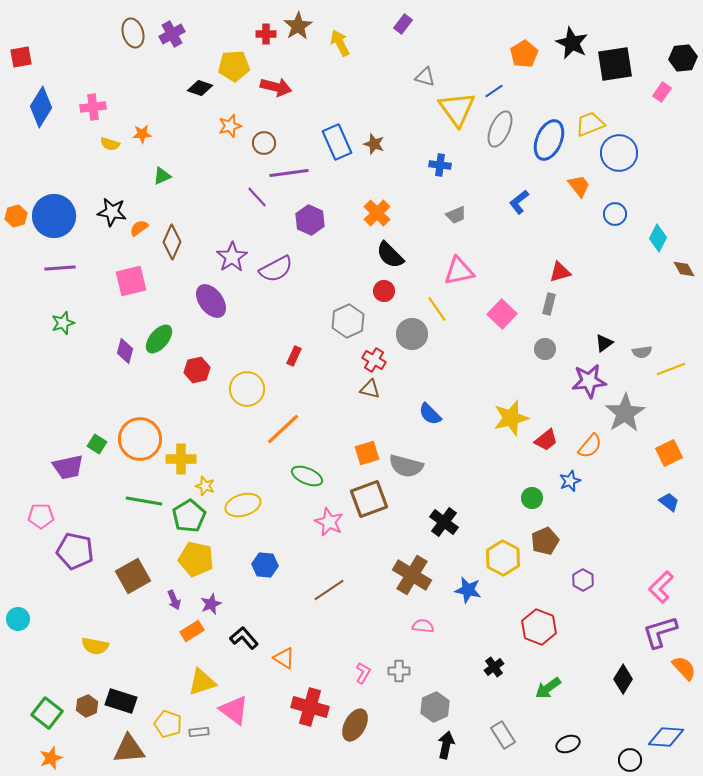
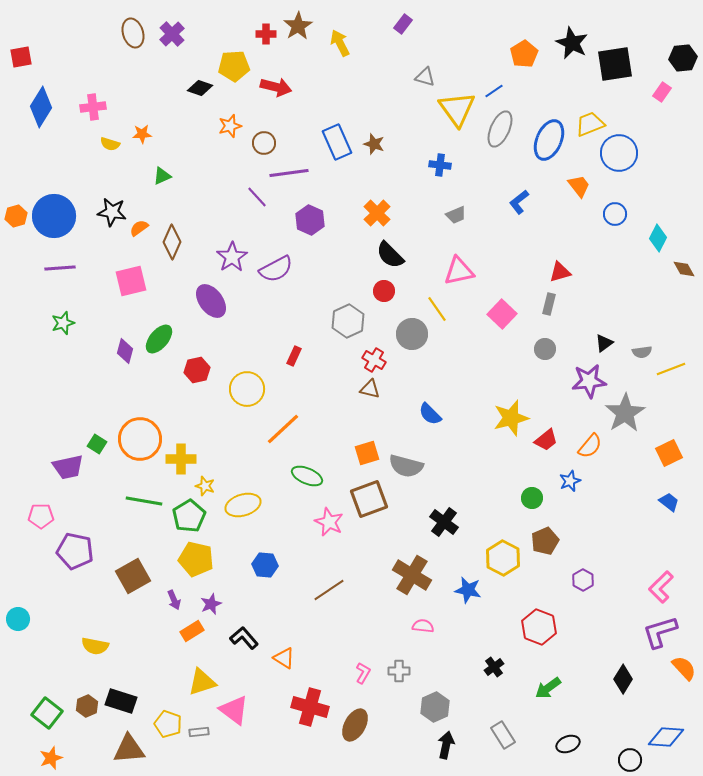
purple cross at (172, 34): rotated 15 degrees counterclockwise
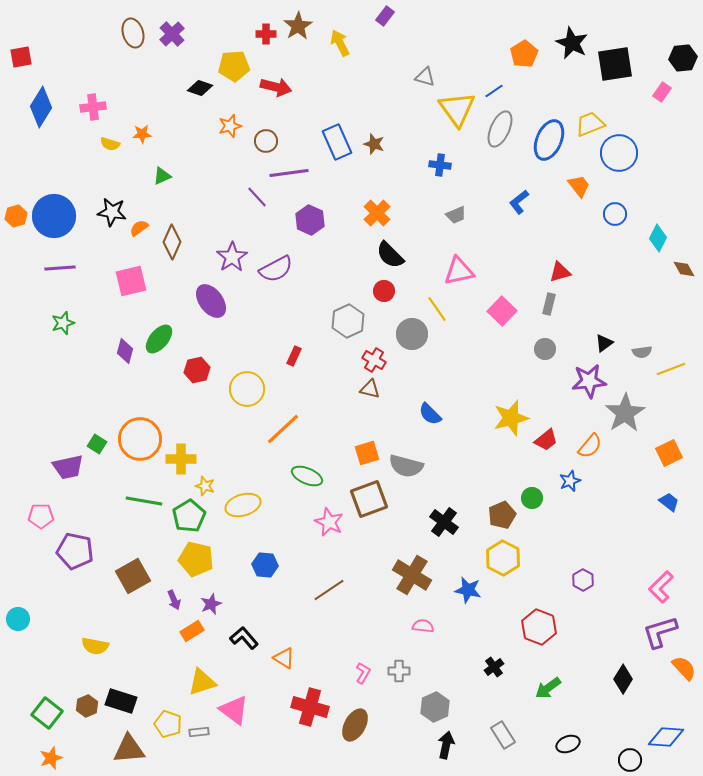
purple rectangle at (403, 24): moved 18 px left, 8 px up
brown circle at (264, 143): moved 2 px right, 2 px up
pink square at (502, 314): moved 3 px up
brown pentagon at (545, 541): moved 43 px left, 26 px up
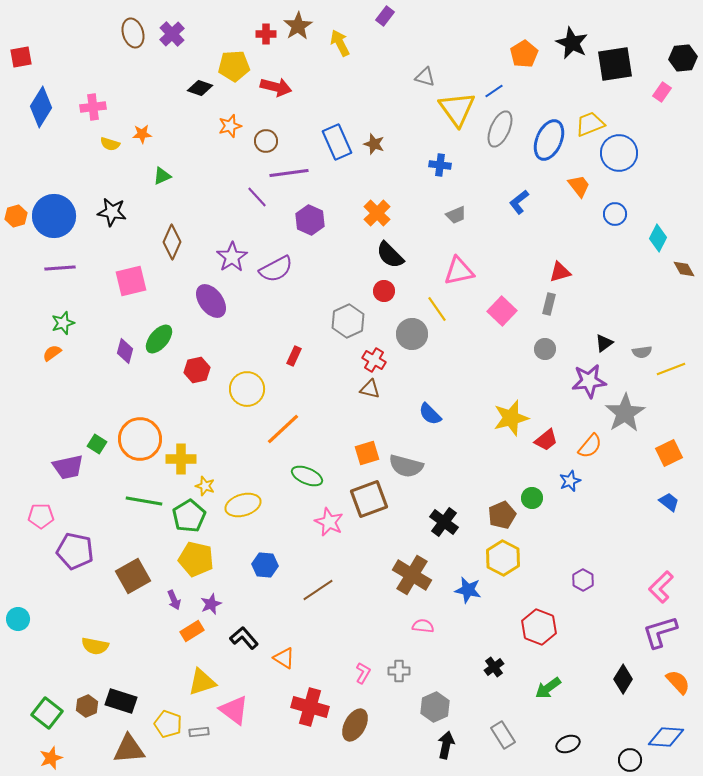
orange semicircle at (139, 228): moved 87 px left, 125 px down
brown line at (329, 590): moved 11 px left
orange semicircle at (684, 668): moved 6 px left, 14 px down
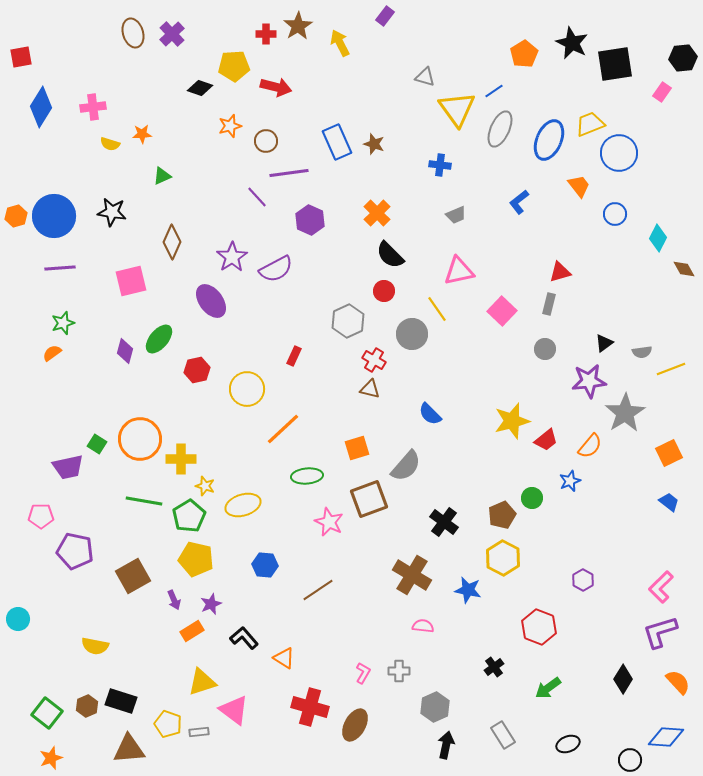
yellow star at (511, 418): moved 1 px right, 3 px down
orange square at (367, 453): moved 10 px left, 5 px up
gray semicircle at (406, 466): rotated 64 degrees counterclockwise
green ellipse at (307, 476): rotated 28 degrees counterclockwise
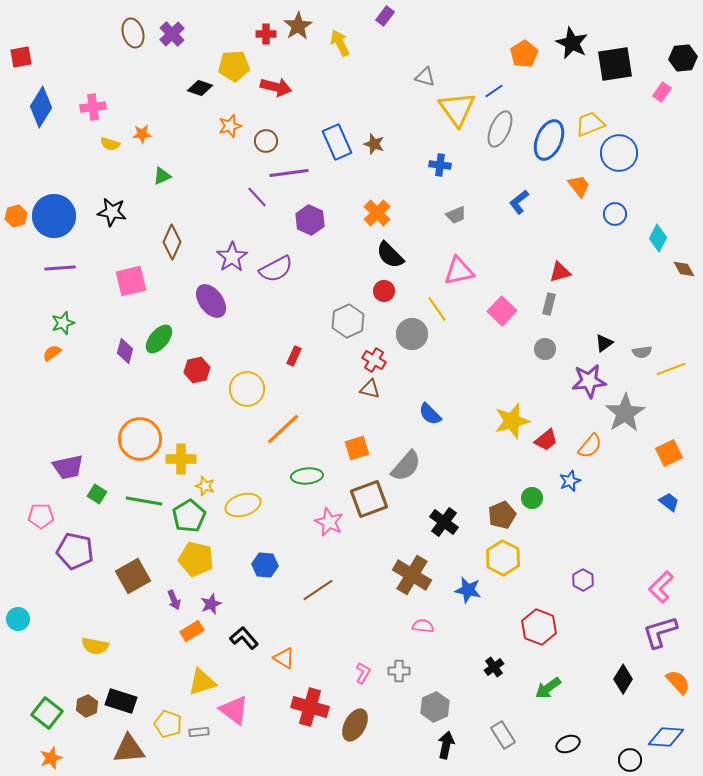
green square at (97, 444): moved 50 px down
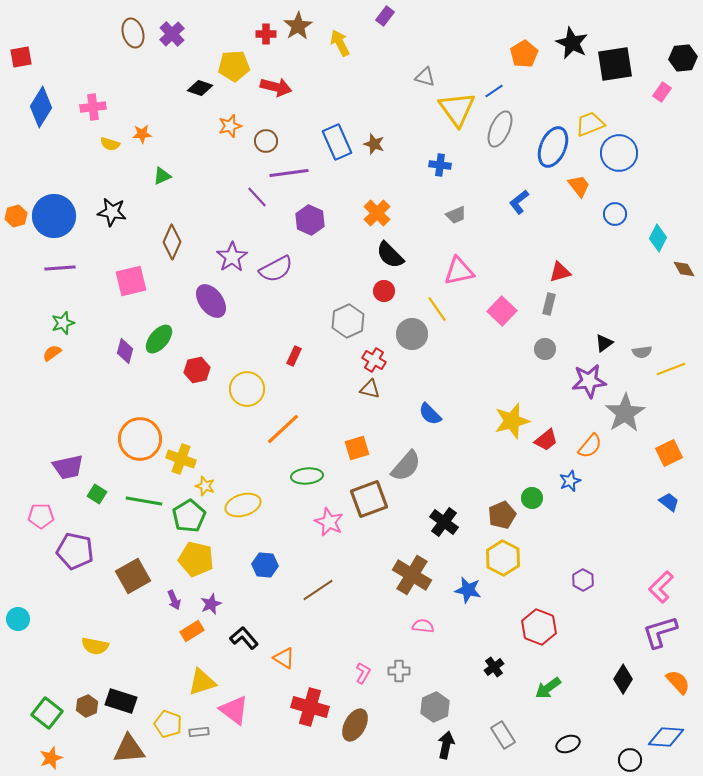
blue ellipse at (549, 140): moved 4 px right, 7 px down
yellow cross at (181, 459): rotated 20 degrees clockwise
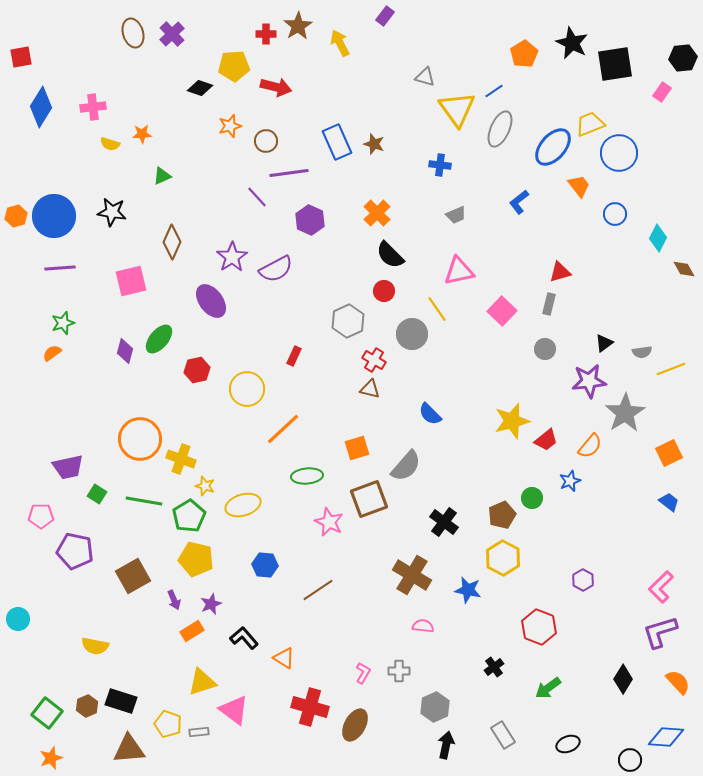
blue ellipse at (553, 147): rotated 18 degrees clockwise
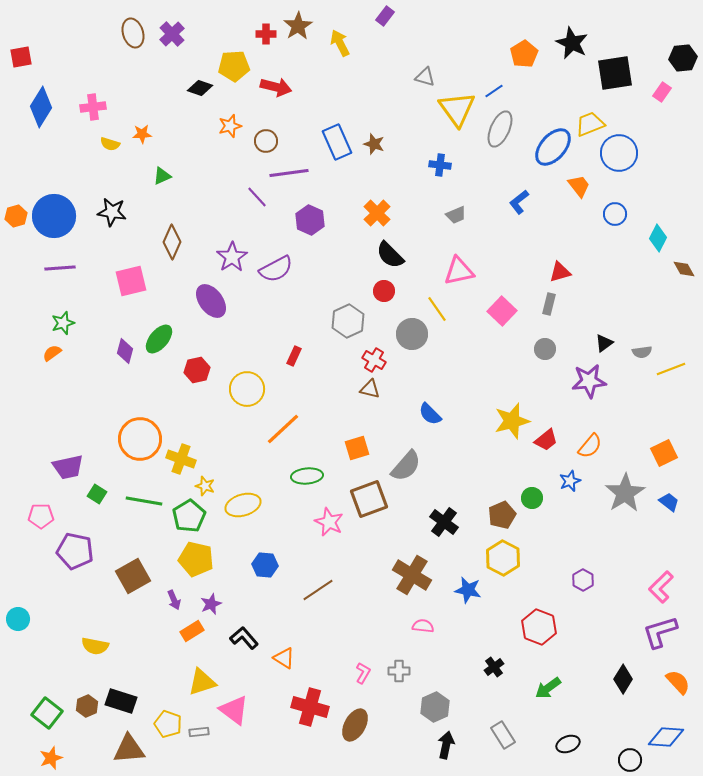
black square at (615, 64): moved 9 px down
gray star at (625, 413): moved 80 px down
orange square at (669, 453): moved 5 px left
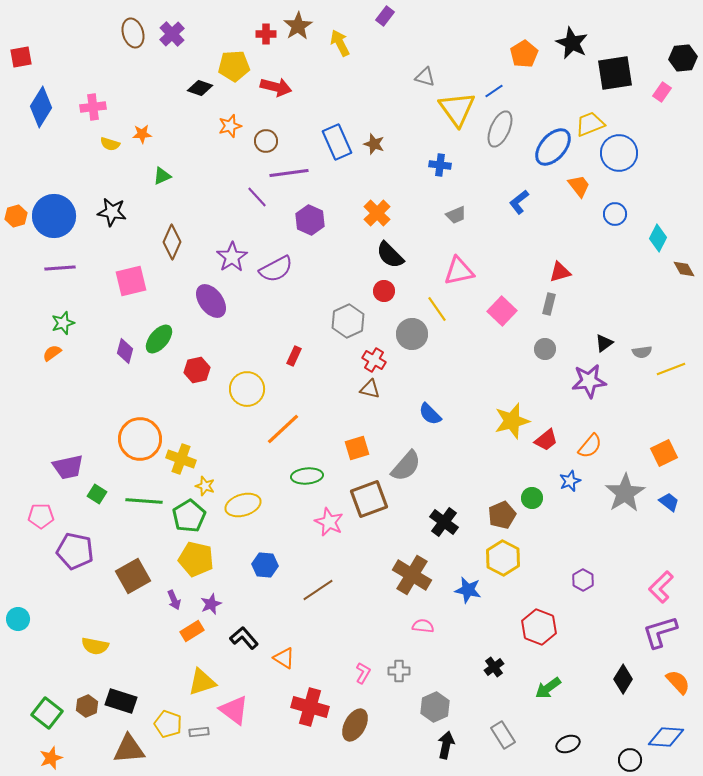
green line at (144, 501): rotated 6 degrees counterclockwise
